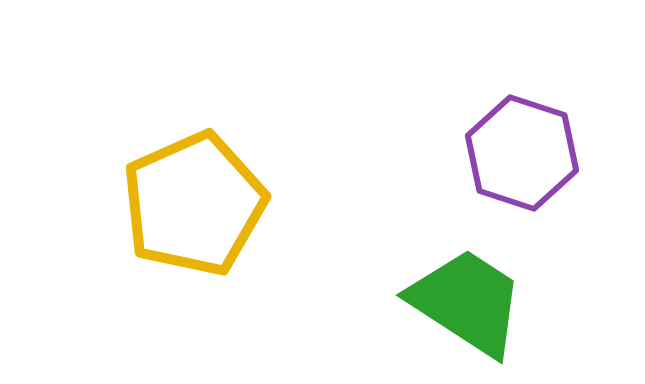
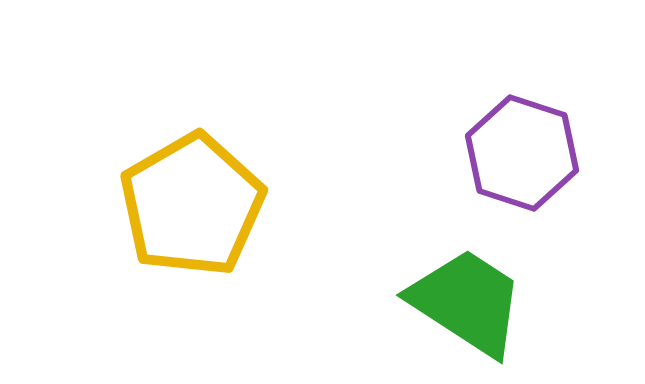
yellow pentagon: moved 2 px left, 1 px down; rotated 6 degrees counterclockwise
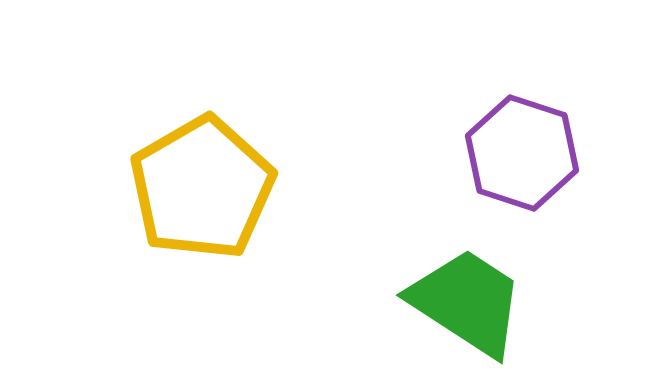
yellow pentagon: moved 10 px right, 17 px up
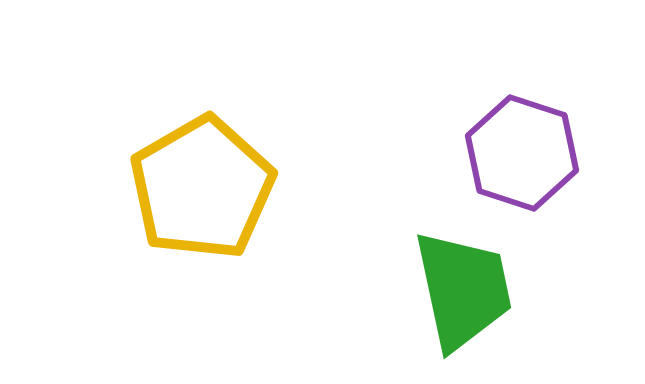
green trapezoid: moved 4 px left, 12 px up; rotated 45 degrees clockwise
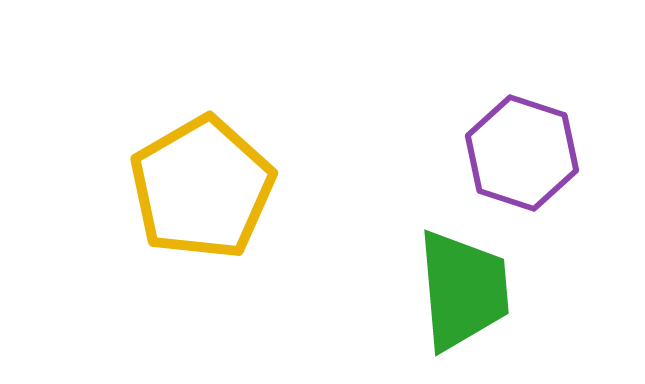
green trapezoid: rotated 7 degrees clockwise
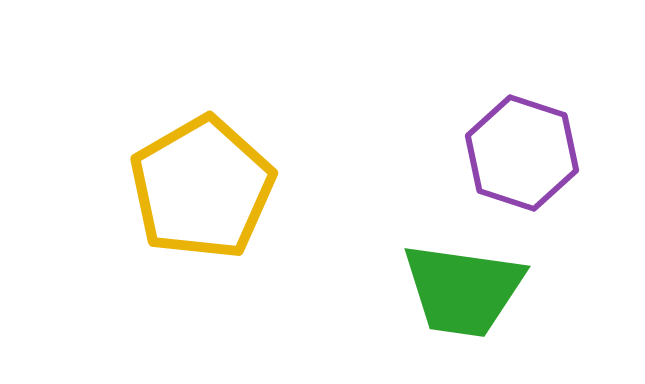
green trapezoid: rotated 103 degrees clockwise
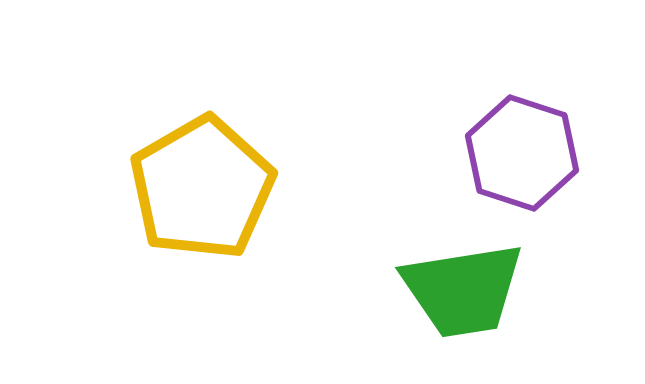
green trapezoid: rotated 17 degrees counterclockwise
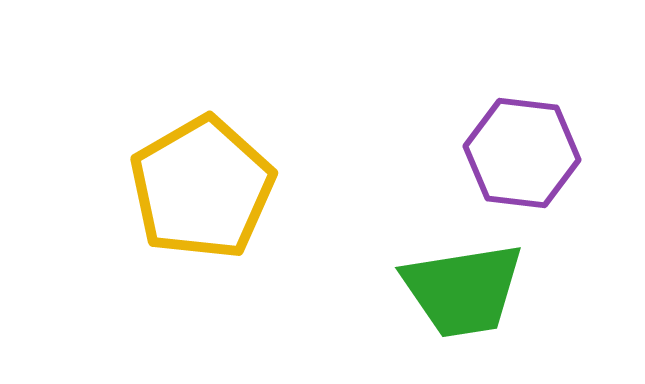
purple hexagon: rotated 11 degrees counterclockwise
